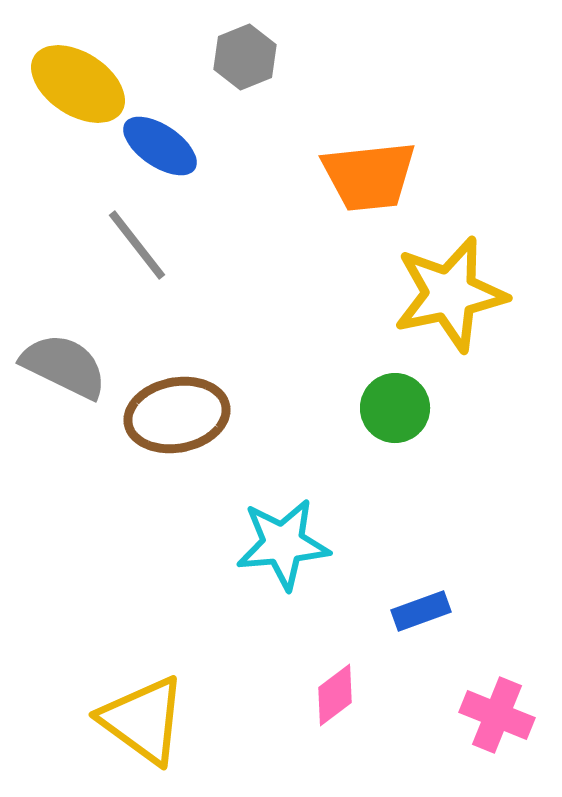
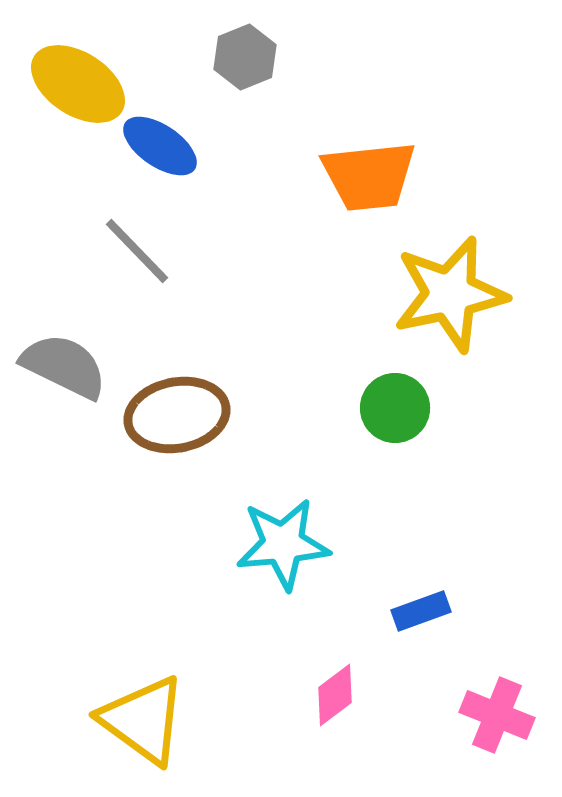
gray line: moved 6 px down; rotated 6 degrees counterclockwise
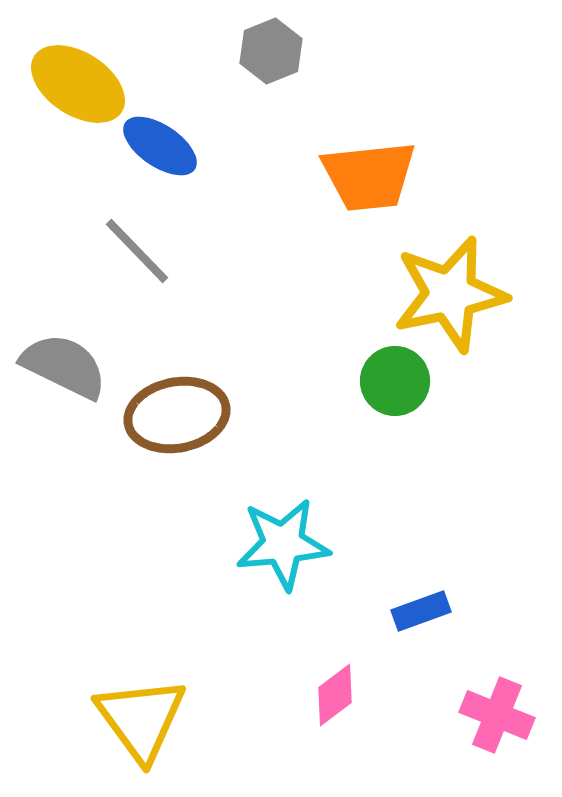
gray hexagon: moved 26 px right, 6 px up
green circle: moved 27 px up
yellow triangle: moved 2 px left, 1 px up; rotated 18 degrees clockwise
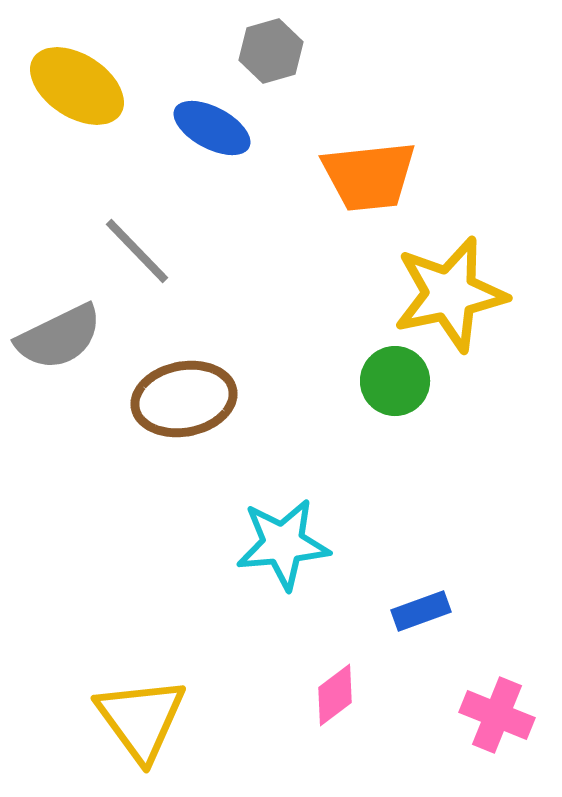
gray hexagon: rotated 6 degrees clockwise
yellow ellipse: moved 1 px left, 2 px down
blue ellipse: moved 52 px right, 18 px up; rotated 6 degrees counterclockwise
gray semicircle: moved 5 px left, 29 px up; rotated 128 degrees clockwise
brown ellipse: moved 7 px right, 16 px up
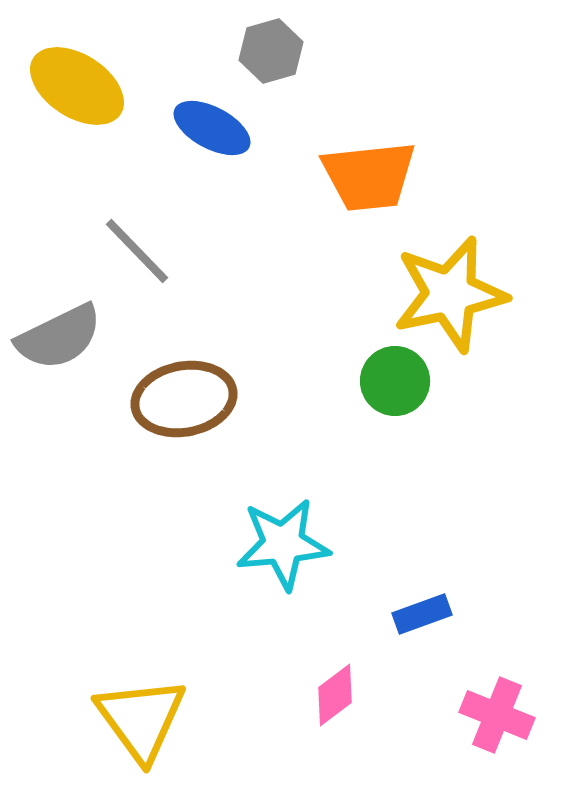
blue rectangle: moved 1 px right, 3 px down
